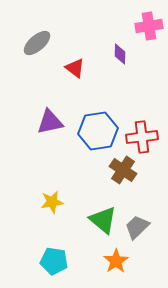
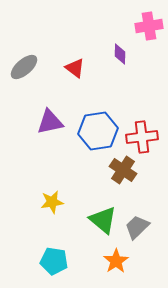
gray ellipse: moved 13 px left, 24 px down
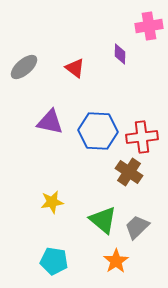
purple triangle: rotated 24 degrees clockwise
blue hexagon: rotated 12 degrees clockwise
brown cross: moved 6 px right, 2 px down
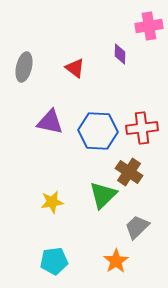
gray ellipse: rotated 36 degrees counterclockwise
red cross: moved 9 px up
green triangle: moved 25 px up; rotated 36 degrees clockwise
cyan pentagon: rotated 16 degrees counterclockwise
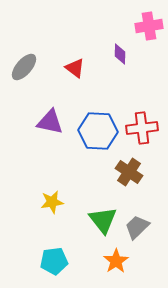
gray ellipse: rotated 28 degrees clockwise
green triangle: moved 25 px down; rotated 24 degrees counterclockwise
